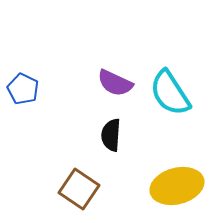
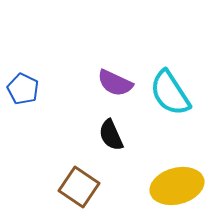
black semicircle: rotated 28 degrees counterclockwise
brown square: moved 2 px up
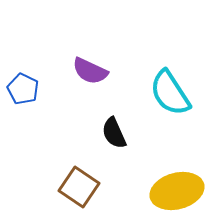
purple semicircle: moved 25 px left, 12 px up
black semicircle: moved 3 px right, 2 px up
yellow ellipse: moved 5 px down
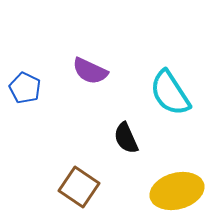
blue pentagon: moved 2 px right, 1 px up
black semicircle: moved 12 px right, 5 px down
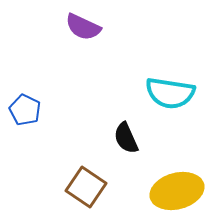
purple semicircle: moved 7 px left, 44 px up
blue pentagon: moved 22 px down
cyan semicircle: rotated 48 degrees counterclockwise
brown square: moved 7 px right
